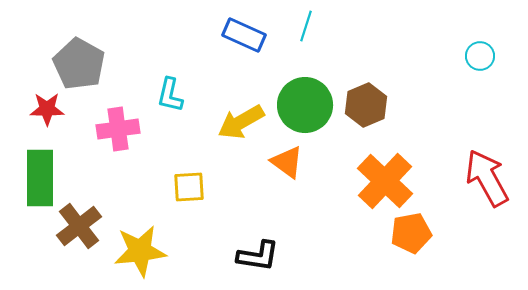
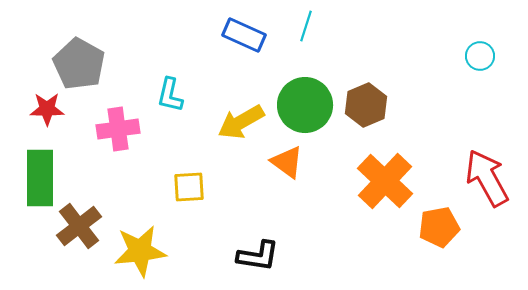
orange pentagon: moved 28 px right, 6 px up
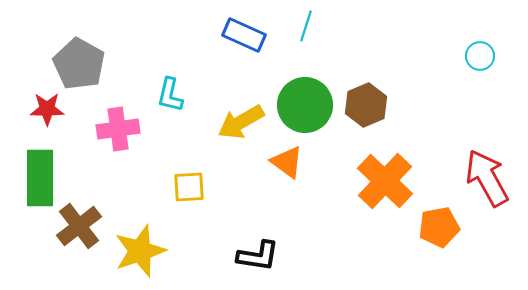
yellow star: rotated 12 degrees counterclockwise
